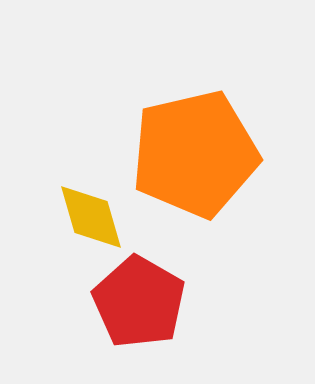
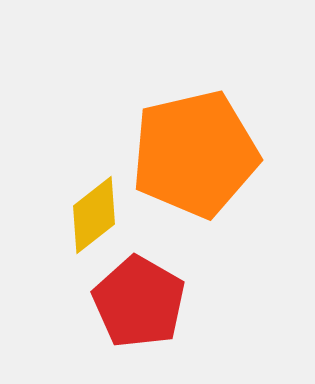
yellow diamond: moved 3 px right, 2 px up; rotated 68 degrees clockwise
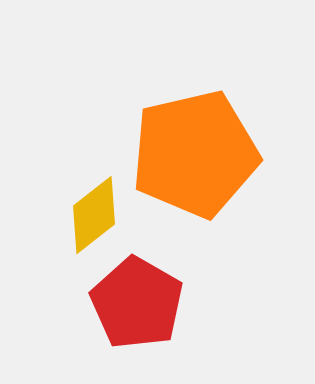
red pentagon: moved 2 px left, 1 px down
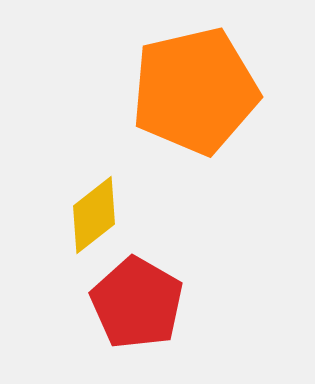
orange pentagon: moved 63 px up
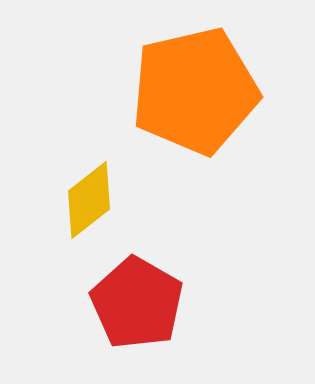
yellow diamond: moved 5 px left, 15 px up
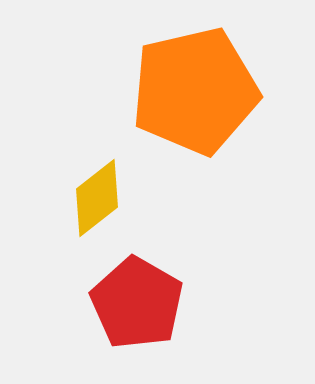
yellow diamond: moved 8 px right, 2 px up
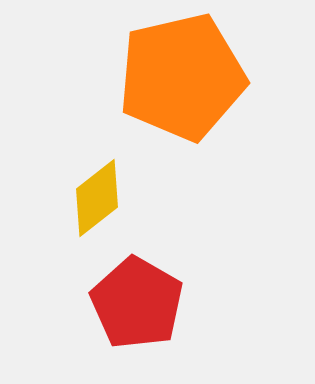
orange pentagon: moved 13 px left, 14 px up
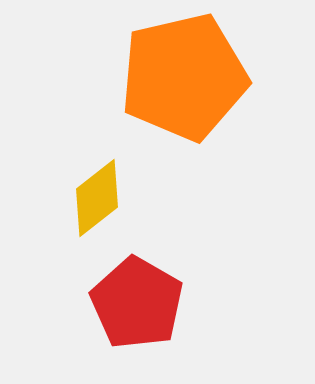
orange pentagon: moved 2 px right
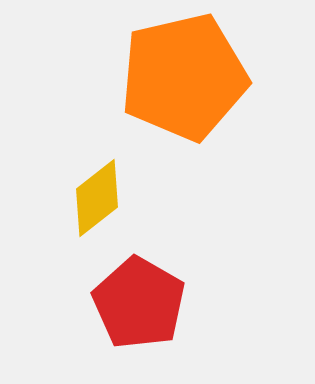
red pentagon: moved 2 px right
